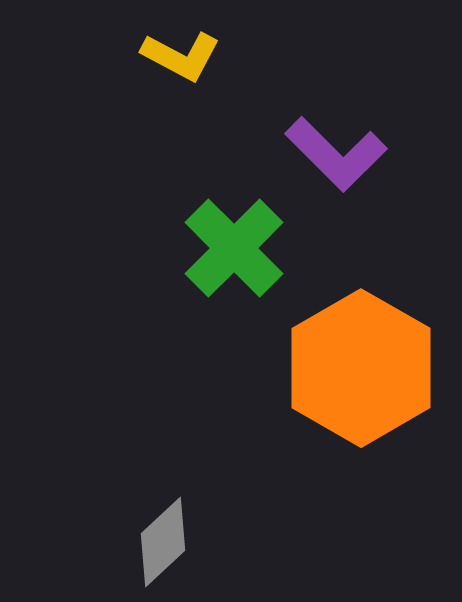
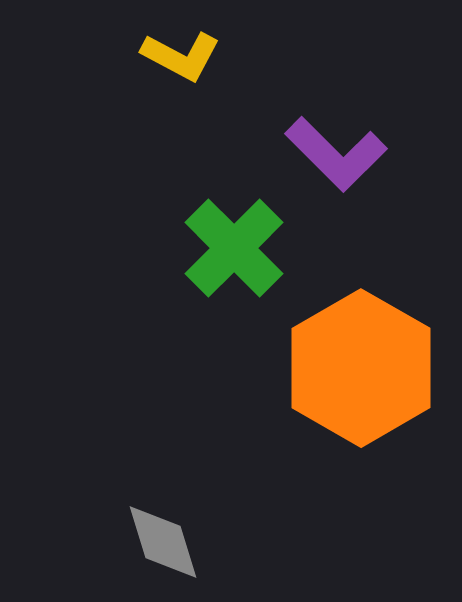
gray diamond: rotated 64 degrees counterclockwise
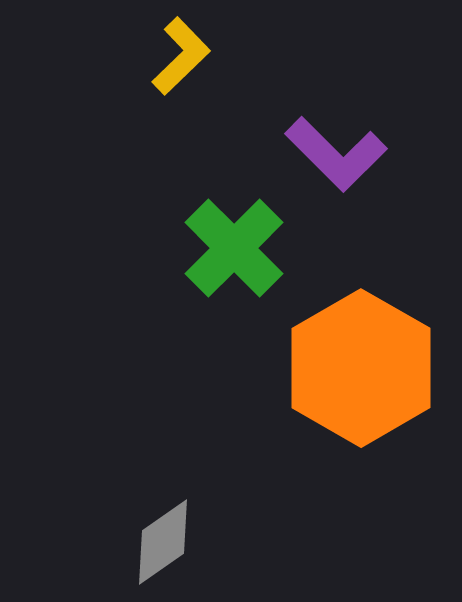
yellow L-shape: rotated 72 degrees counterclockwise
gray diamond: rotated 72 degrees clockwise
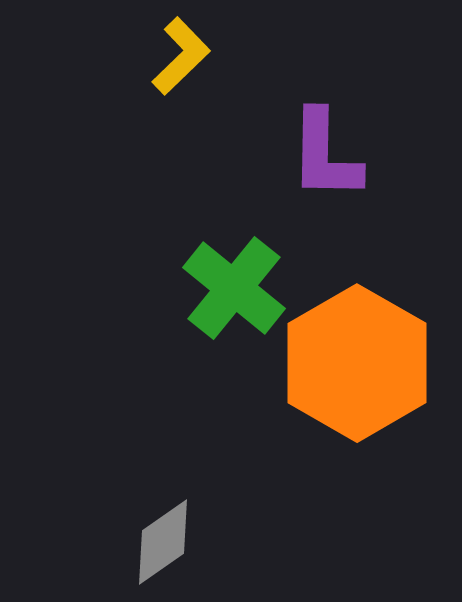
purple L-shape: moved 11 px left, 1 px down; rotated 46 degrees clockwise
green cross: moved 40 px down; rotated 6 degrees counterclockwise
orange hexagon: moved 4 px left, 5 px up
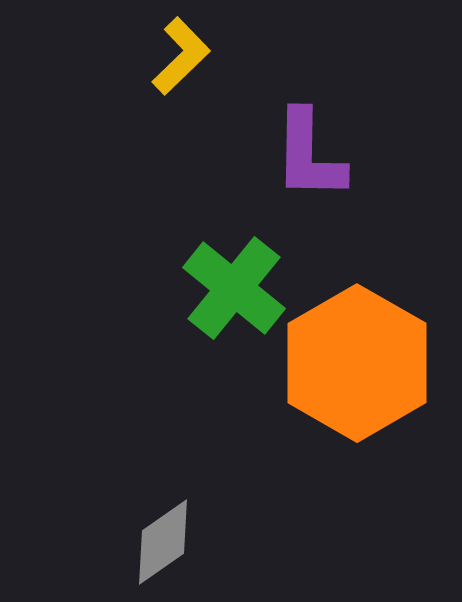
purple L-shape: moved 16 px left
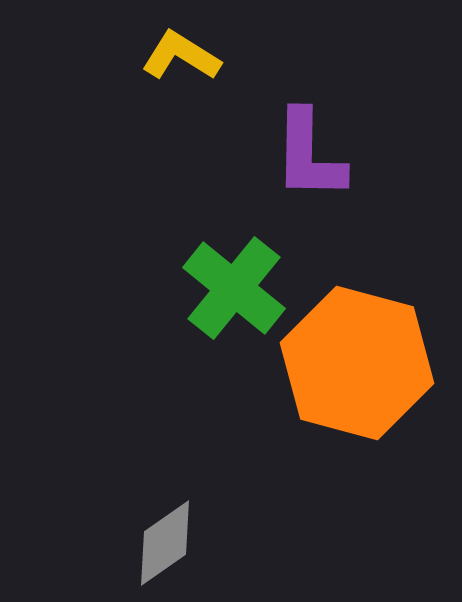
yellow L-shape: rotated 104 degrees counterclockwise
orange hexagon: rotated 15 degrees counterclockwise
gray diamond: moved 2 px right, 1 px down
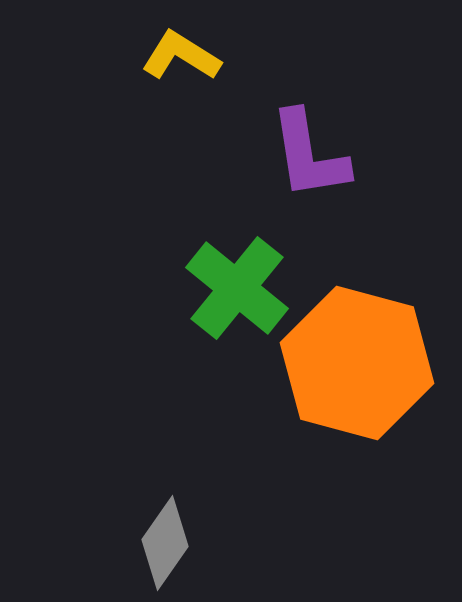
purple L-shape: rotated 10 degrees counterclockwise
green cross: moved 3 px right
gray diamond: rotated 20 degrees counterclockwise
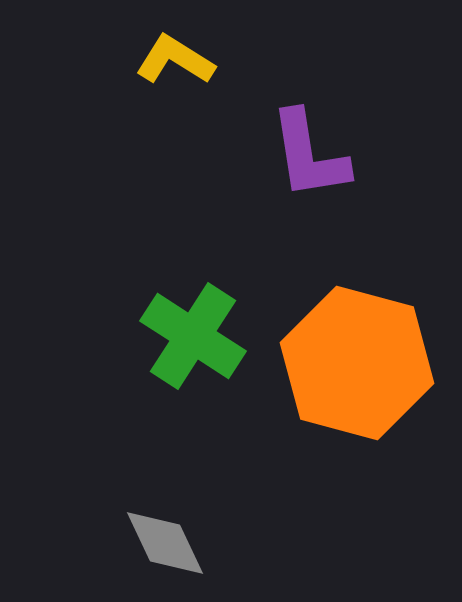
yellow L-shape: moved 6 px left, 4 px down
green cross: moved 44 px left, 48 px down; rotated 6 degrees counterclockwise
gray diamond: rotated 60 degrees counterclockwise
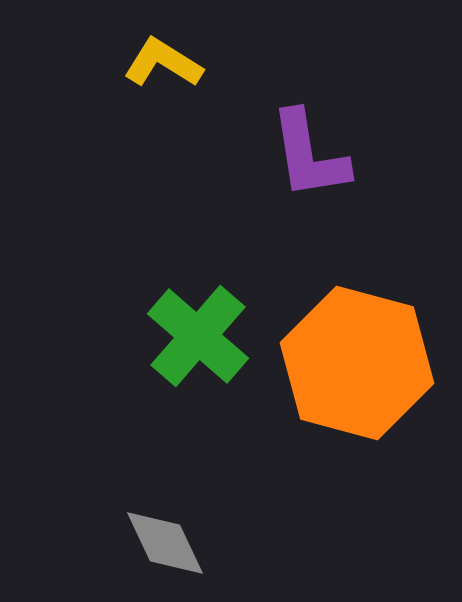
yellow L-shape: moved 12 px left, 3 px down
green cross: moved 5 px right; rotated 8 degrees clockwise
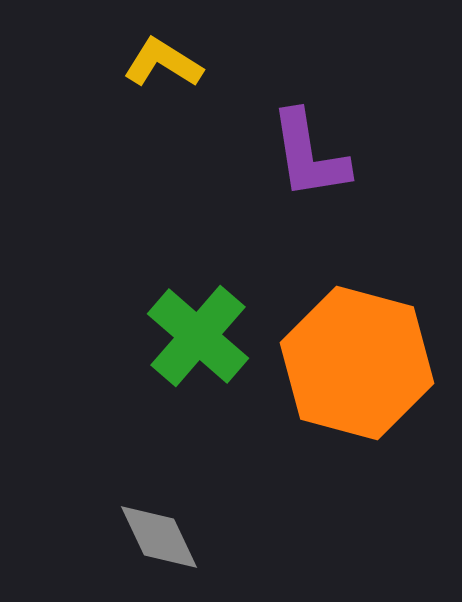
gray diamond: moved 6 px left, 6 px up
